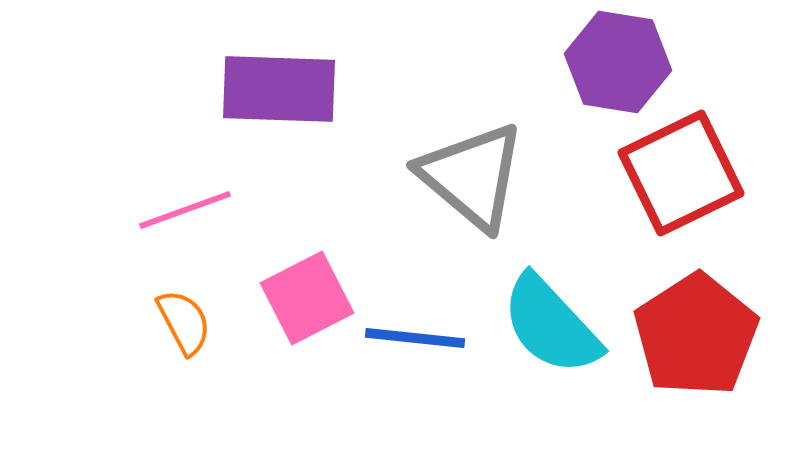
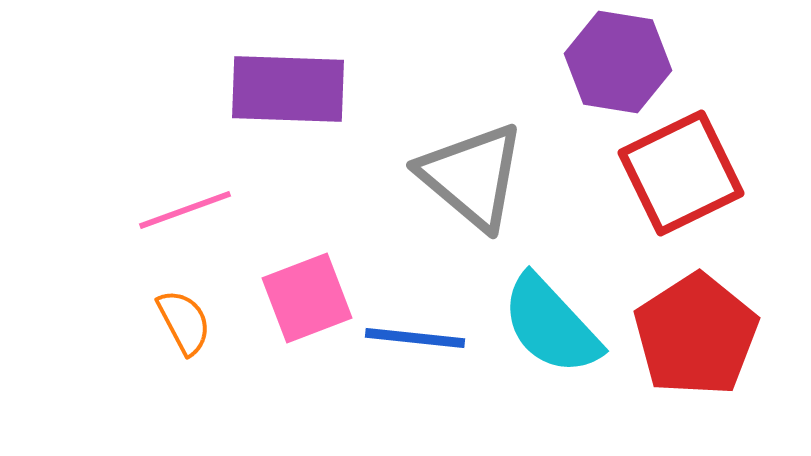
purple rectangle: moved 9 px right
pink square: rotated 6 degrees clockwise
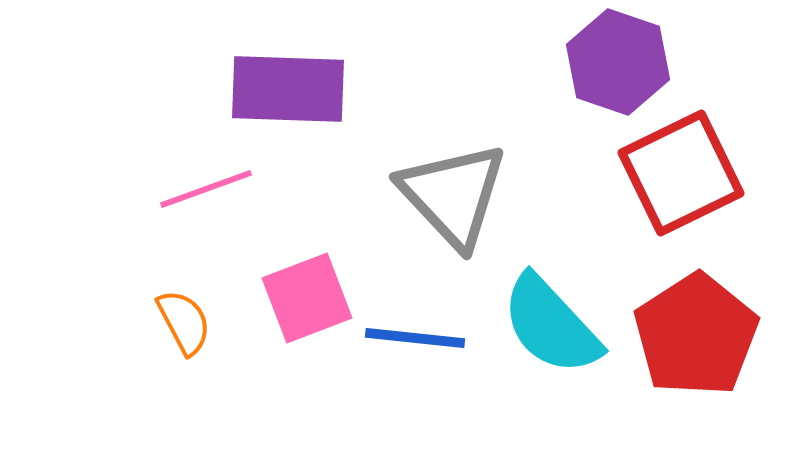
purple hexagon: rotated 10 degrees clockwise
gray triangle: moved 19 px left, 19 px down; rotated 7 degrees clockwise
pink line: moved 21 px right, 21 px up
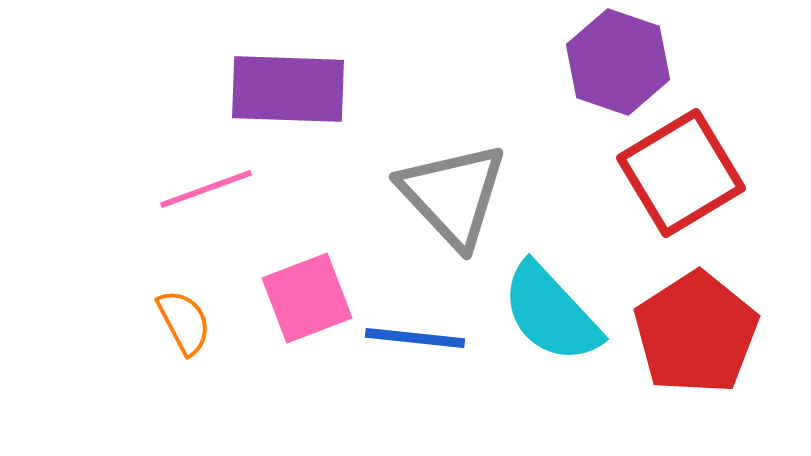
red square: rotated 5 degrees counterclockwise
cyan semicircle: moved 12 px up
red pentagon: moved 2 px up
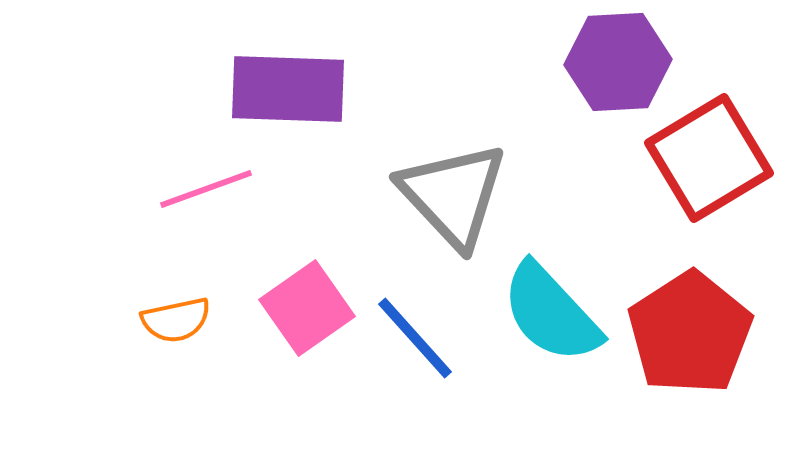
purple hexagon: rotated 22 degrees counterclockwise
red square: moved 28 px right, 15 px up
pink square: moved 10 px down; rotated 14 degrees counterclockwise
orange semicircle: moved 8 px left, 2 px up; rotated 106 degrees clockwise
red pentagon: moved 6 px left
blue line: rotated 42 degrees clockwise
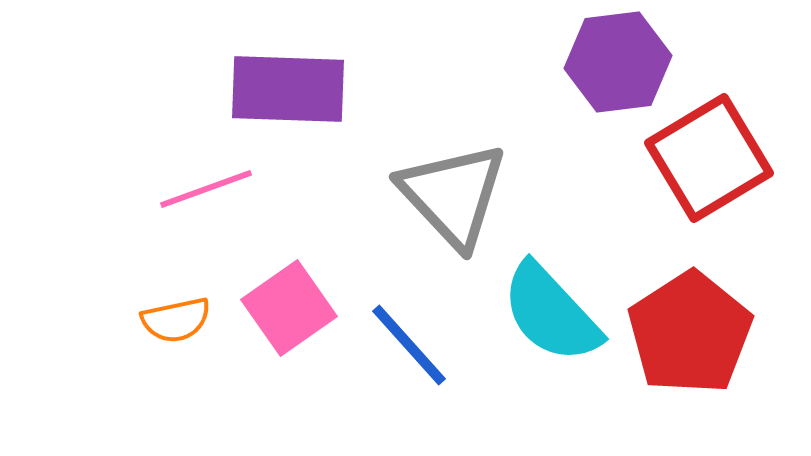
purple hexagon: rotated 4 degrees counterclockwise
pink square: moved 18 px left
blue line: moved 6 px left, 7 px down
